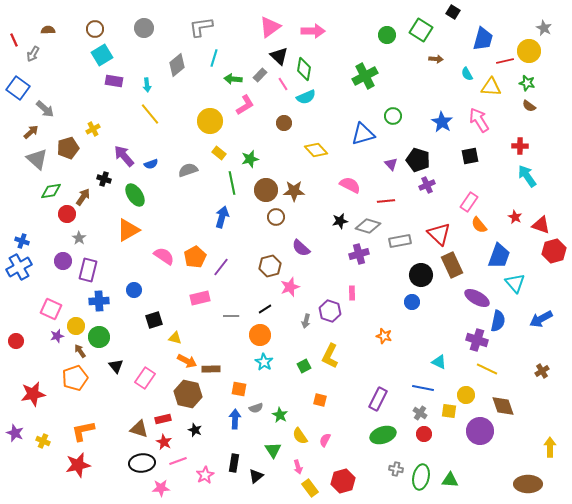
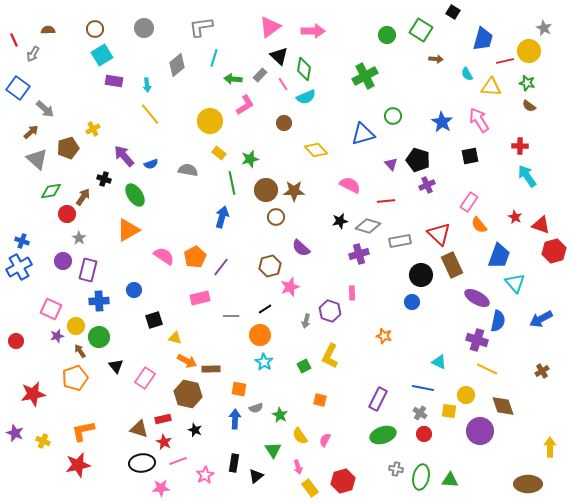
gray semicircle at (188, 170): rotated 30 degrees clockwise
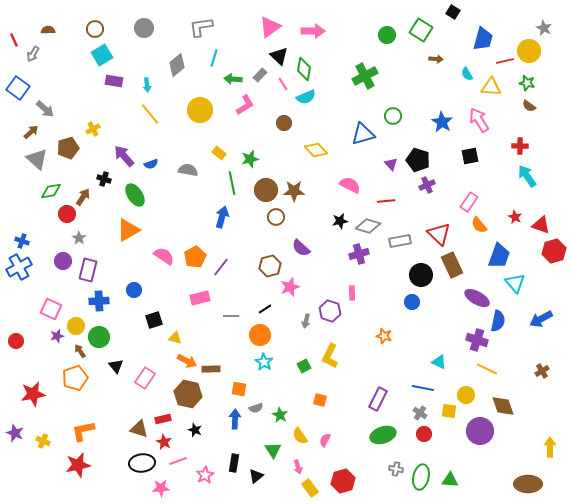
yellow circle at (210, 121): moved 10 px left, 11 px up
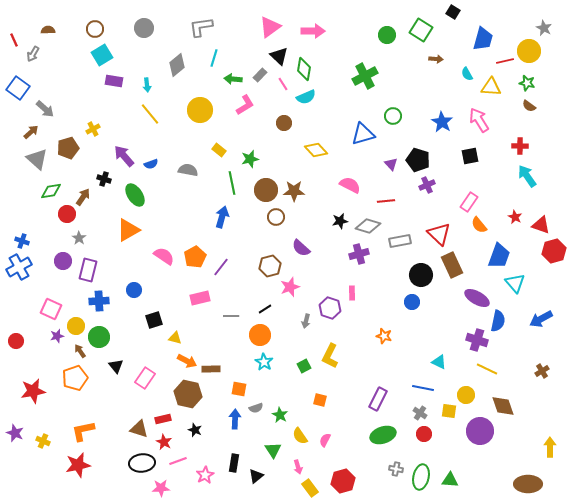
yellow rectangle at (219, 153): moved 3 px up
purple hexagon at (330, 311): moved 3 px up
red star at (33, 394): moved 3 px up
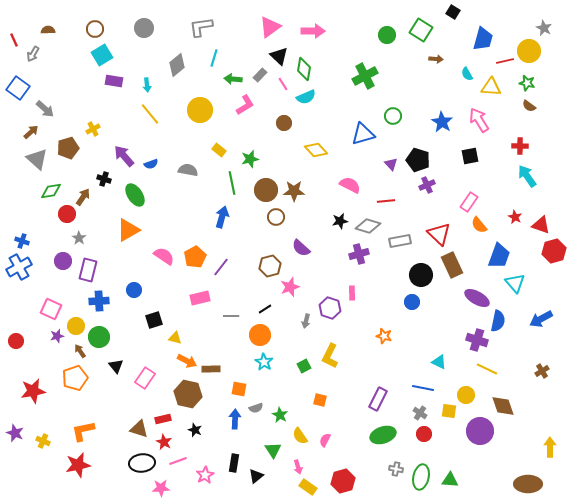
yellow rectangle at (310, 488): moved 2 px left, 1 px up; rotated 18 degrees counterclockwise
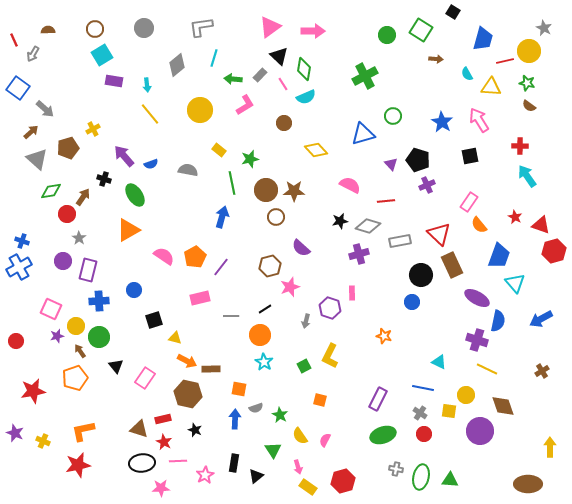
pink line at (178, 461): rotated 18 degrees clockwise
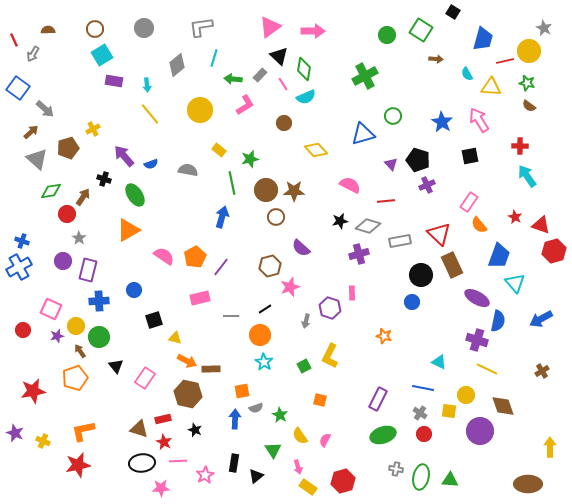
red circle at (16, 341): moved 7 px right, 11 px up
orange square at (239, 389): moved 3 px right, 2 px down; rotated 21 degrees counterclockwise
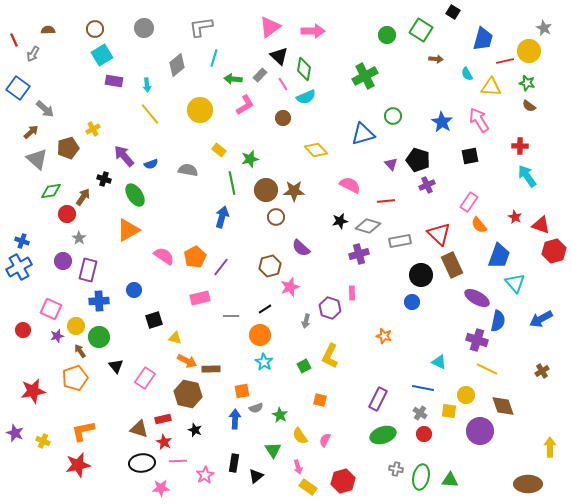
brown circle at (284, 123): moved 1 px left, 5 px up
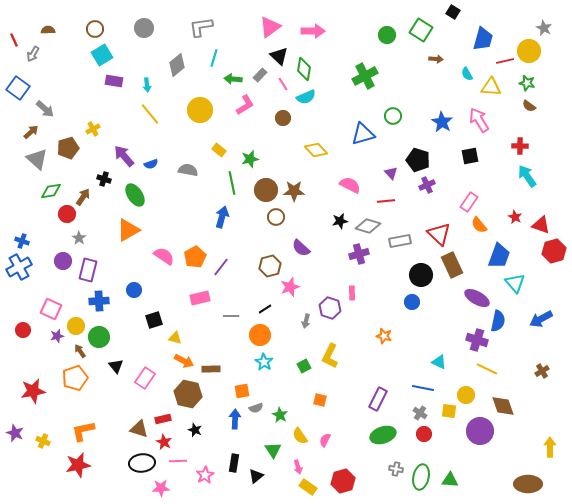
purple triangle at (391, 164): moved 9 px down
orange arrow at (187, 361): moved 3 px left
